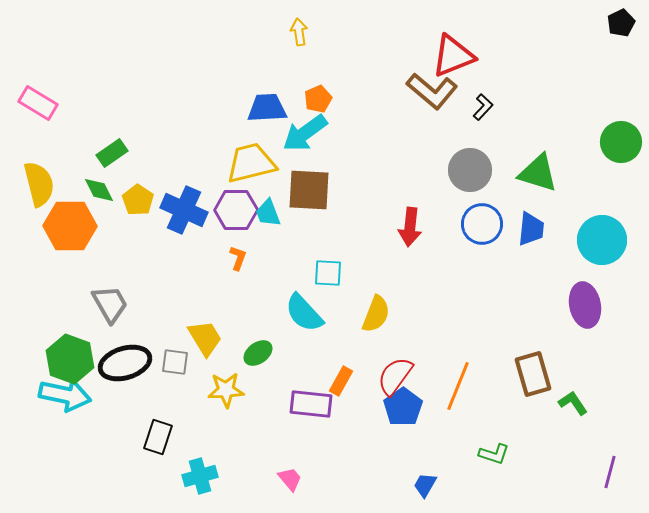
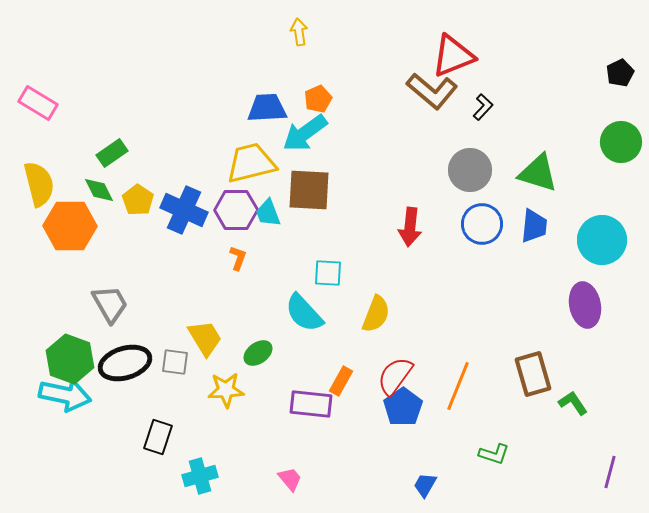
black pentagon at (621, 23): moved 1 px left, 50 px down
blue trapezoid at (531, 229): moved 3 px right, 3 px up
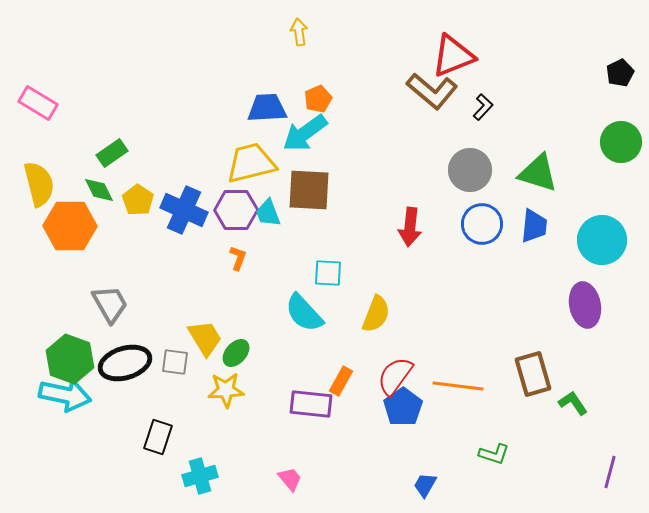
green ellipse at (258, 353): moved 22 px left; rotated 12 degrees counterclockwise
orange line at (458, 386): rotated 75 degrees clockwise
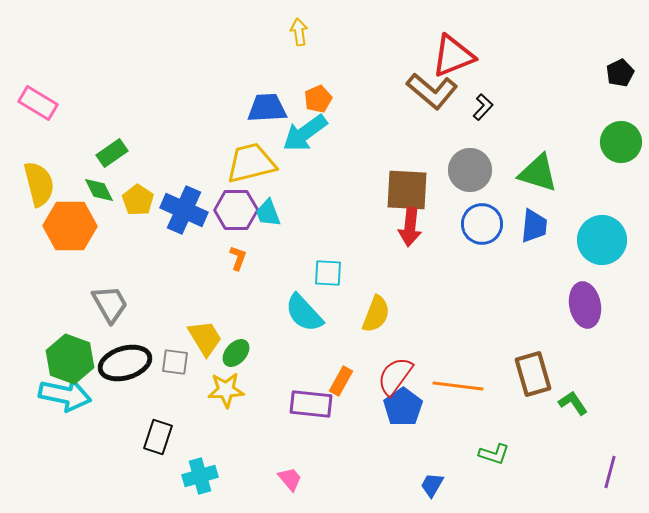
brown square at (309, 190): moved 98 px right
blue trapezoid at (425, 485): moved 7 px right
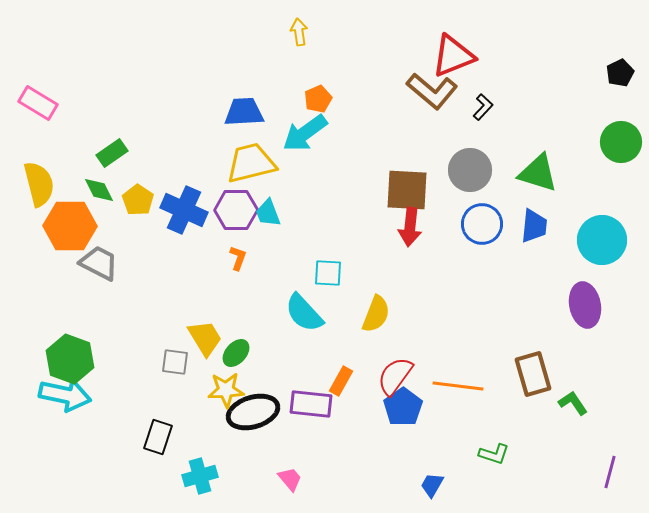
blue trapezoid at (267, 108): moved 23 px left, 4 px down
gray trapezoid at (110, 304): moved 11 px left, 41 px up; rotated 33 degrees counterclockwise
black ellipse at (125, 363): moved 128 px right, 49 px down
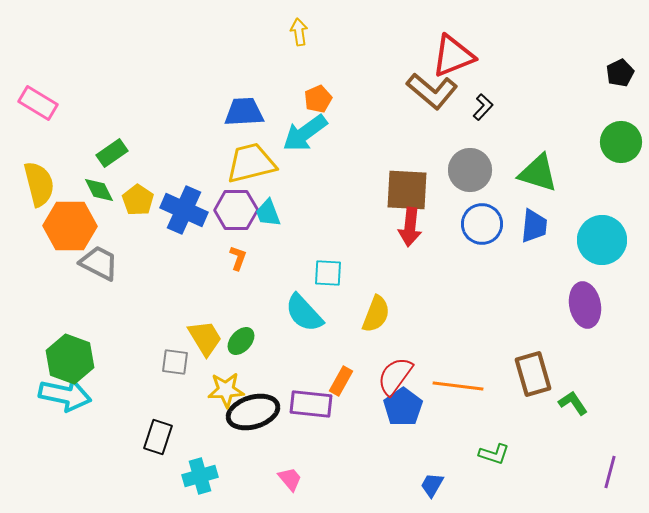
green ellipse at (236, 353): moved 5 px right, 12 px up
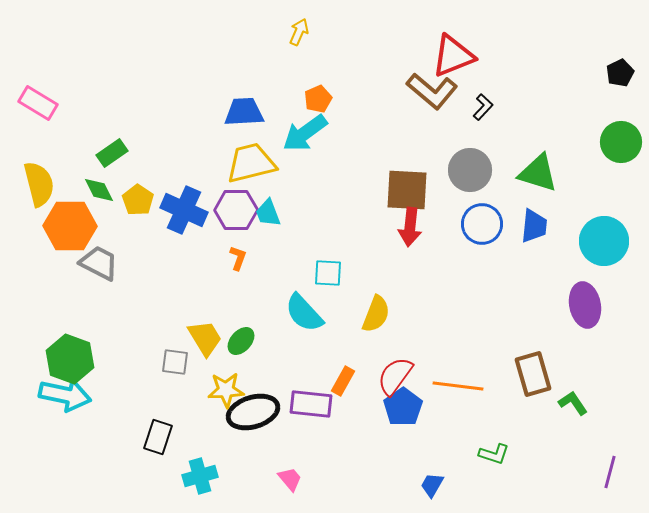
yellow arrow at (299, 32): rotated 32 degrees clockwise
cyan circle at (602, 240): moved 2 px right, 1 px down
orange rectangle at (341, 381): moved 2 px right
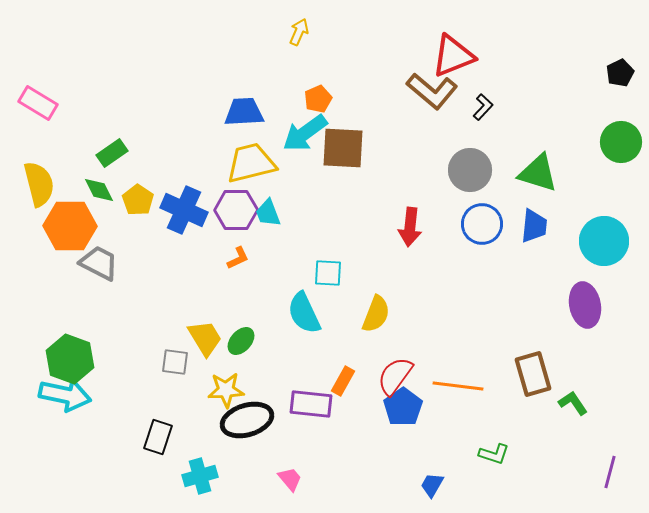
brown square at (407, 190): moved 64 px left, 42 px up
orange L-shape at (238, 258): rotated 45 degrees clockwise
cyan semicircle at (304, 313): rotated 18 degrees clockwise
black ellipse at (253, 412): moved 6 px left, 8 px down
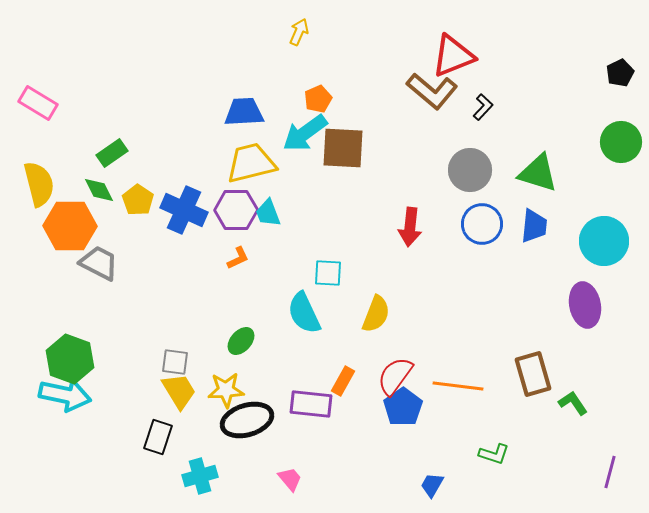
yellow trapezoid at (205, 338): moved 26 px left, 53 px down
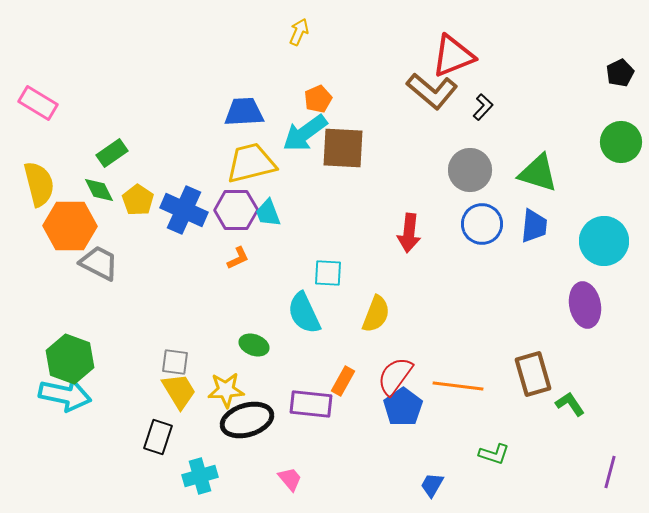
red arrow at (410, 227): moved 1 px left, 6 px down
green ellipse at (241, 341): moved 13 px right, 4 px down; rotated 68 degrees clockwise
green L-shape at (573, 403): moved 3 px left, 1 px down
